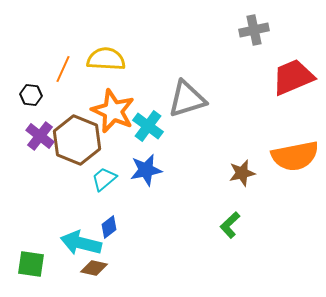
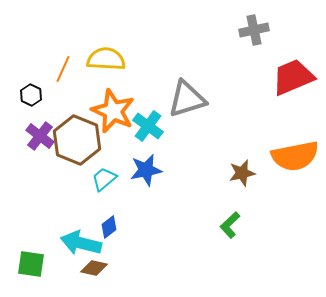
black hexagon: rotated 20 degrees clockwise
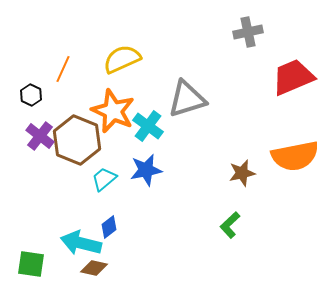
gray cross: moved 6 px left, 2 px down
yellow semicircle: moved 16 px right; rotated 27 degrees counterclockwise
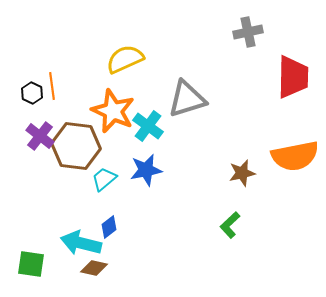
yellow semicircle: moved 3 px right
orange line: moved 11 px left, 17 px down; rotated 32 degrees counterclockwise
red trapezoid: rotated 114 degrees clockwise
black hexagon: moved 1 px right, 2 px up
brown hexagon: moved 1 px left, 6 px down; rotated 15 degrees counterclockwise
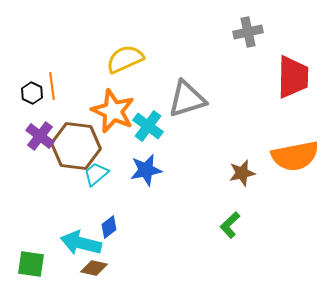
cyan trapezoid: moved 8 px left, 5 px up
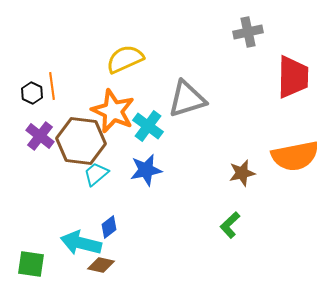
brown hexagon: moved 5 px right, 5 px up
brown diamond: moved 7 px right, 3 px up
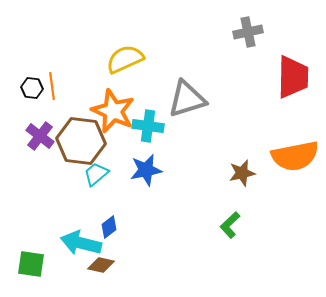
black hexagon: moved 5 px up; rotated 20 degrees counterclockwise
cyan cross: rotated 28 degrees counterclockwise
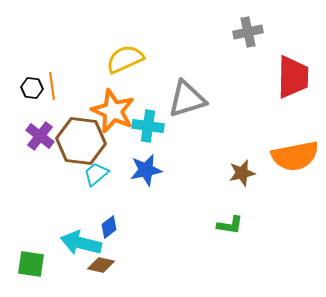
green L-shape: rotated 128 degrees counterclockwise
